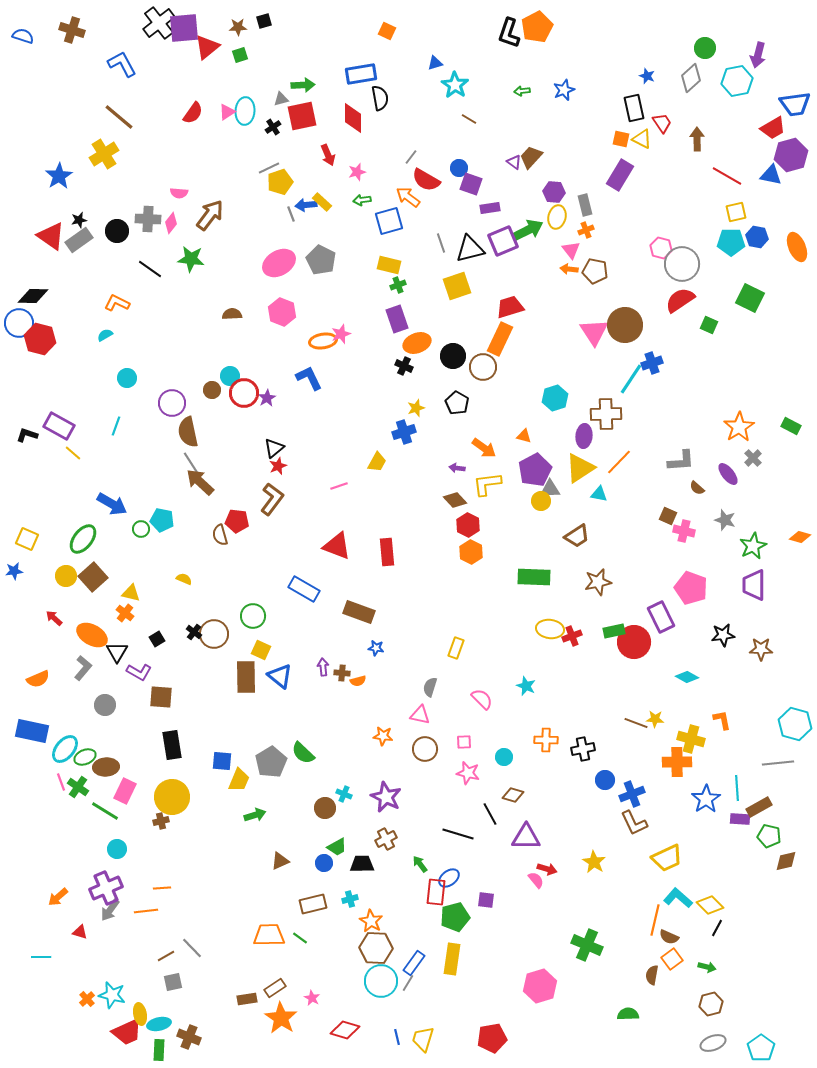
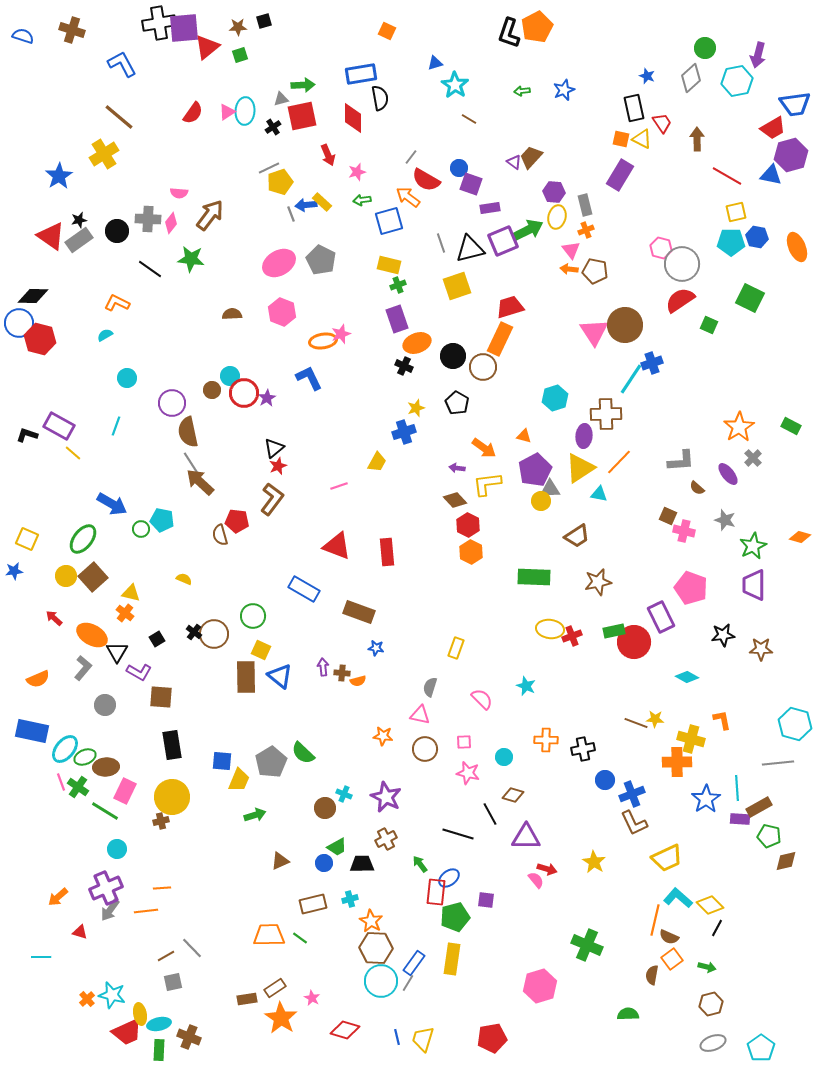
black cross at (159, 23): rotated 28 degrees clockwise
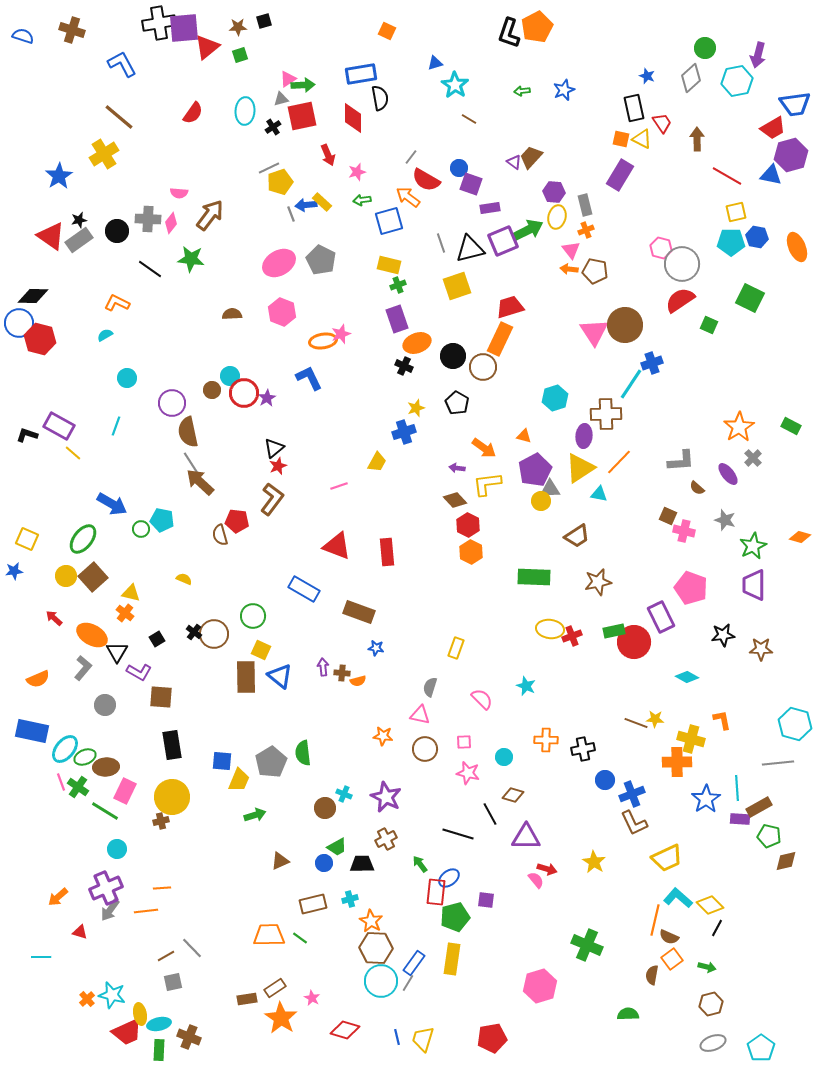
pink triangle at (227, 112): moved 61 px right, 33 px up
cyan line at (631, 379): moved 5 px down
green semicircle at (303, 753): rotated 40 degrees clockwise
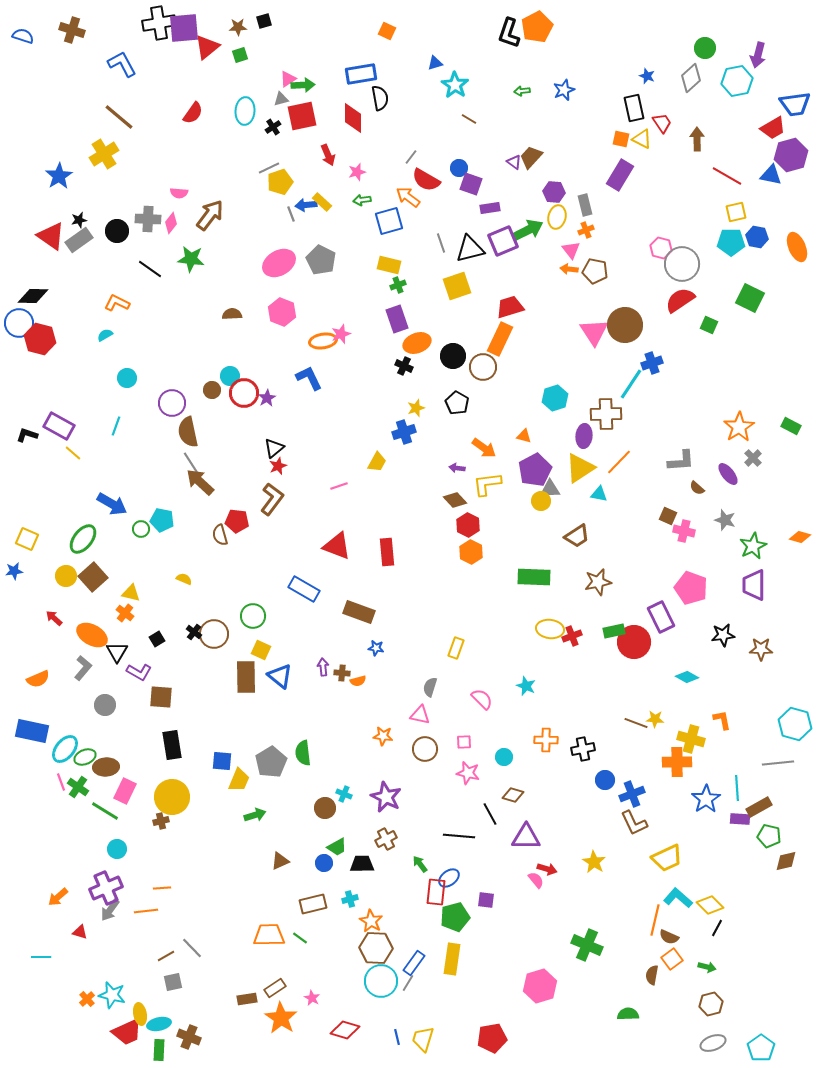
black line at (458, 834): moved 1 px right, 2 px down; rotated 12 degrees counterclockwise
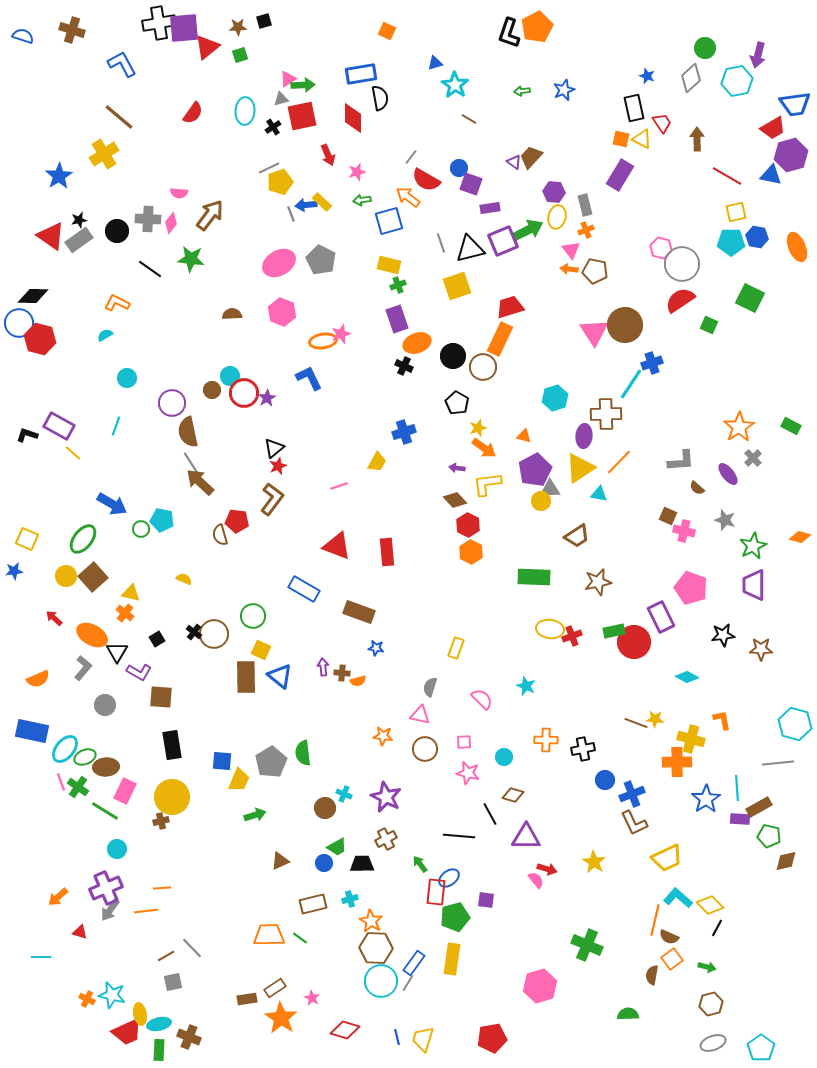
yellow star at (416, 408): moved 62 px right, 20 px down
orange cross at (87, 999): rotated 21 degrees counterclockwise
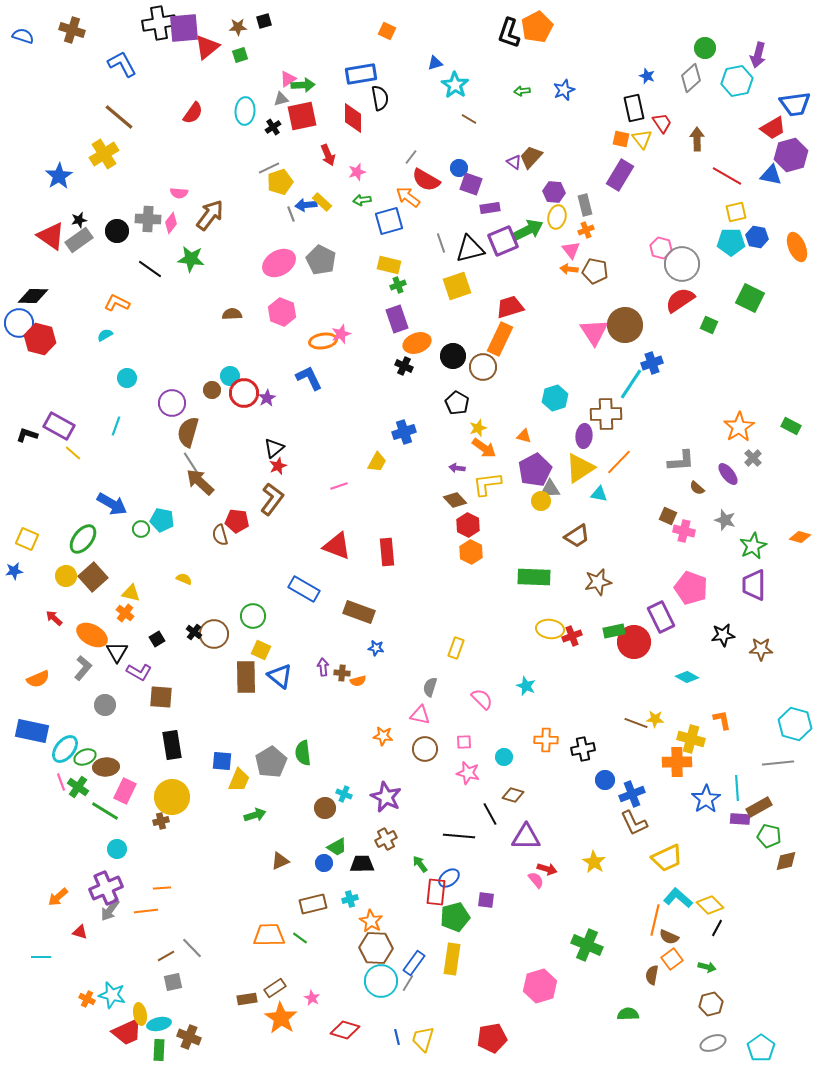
yellow triangle at (642, 139): rotated 25 degrees clockwise
brown semicircle at (188, 432): rotated 28 degrees clockwise
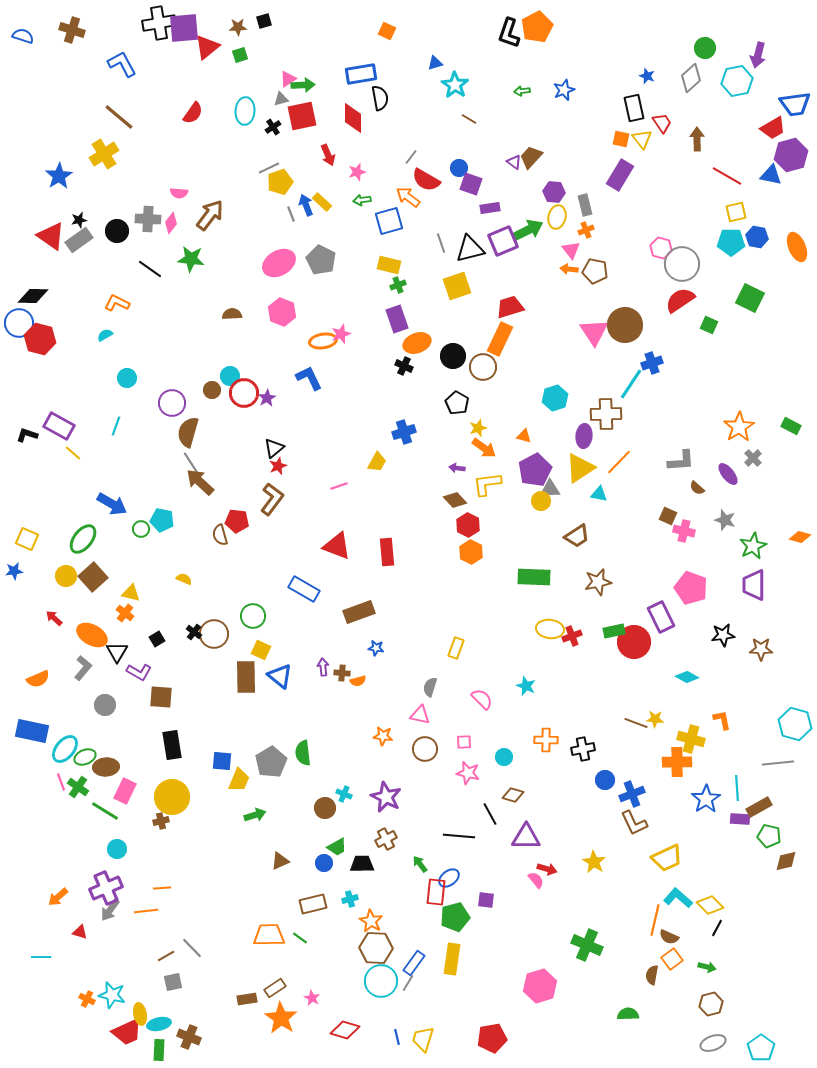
blue arrow at (306, 205): rotated 75 degrees clockwise
brown rectangle at (359, 612): rotated 40 degrees counterclockwise
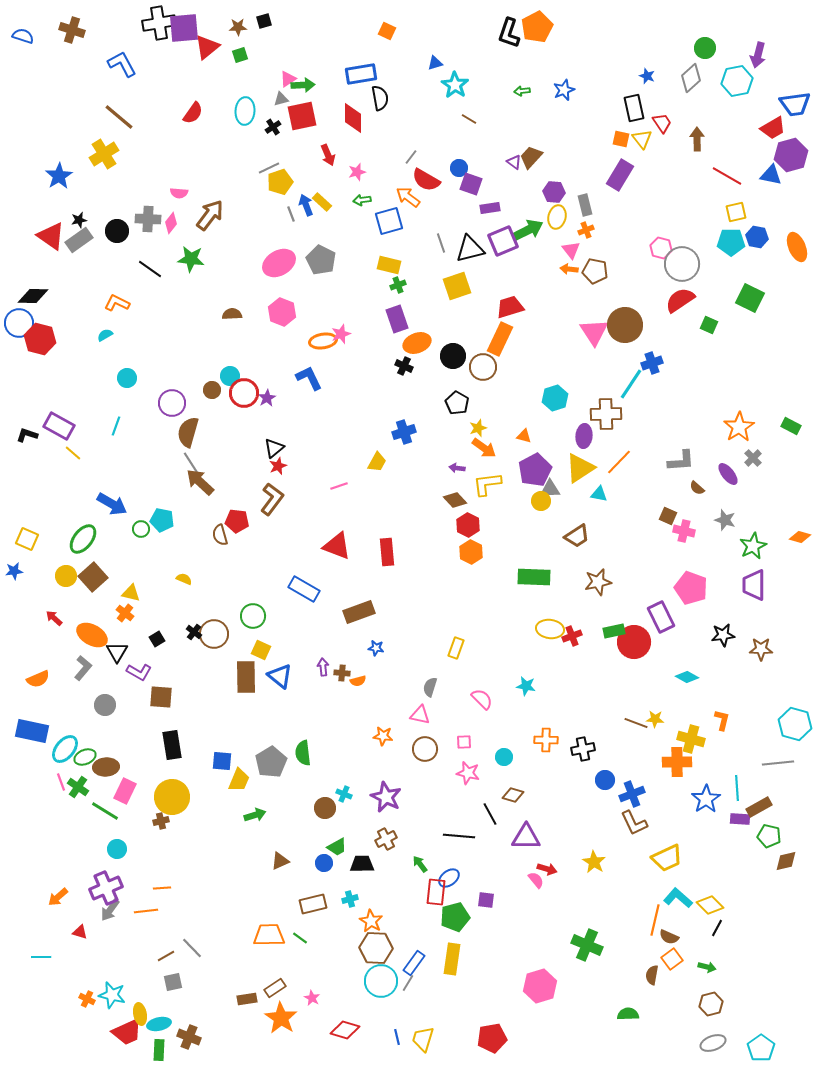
cyan star at (526, 686): rotated 12 degrees counterclockwise
orange L-shape at (722, 720): rotated 25 degrees clockwise
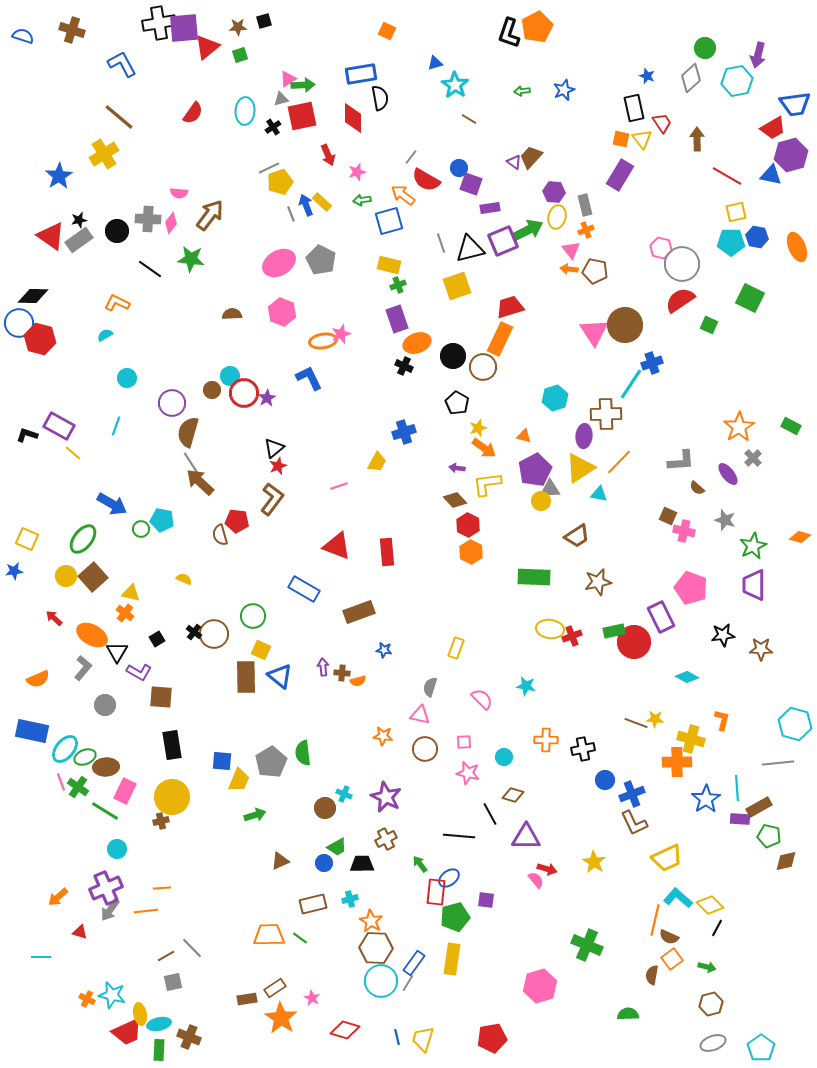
orange arrow at (408, 197): moved 5 px left, 2 px up
blue star at (376, 648): moved 8 px right, 2 px down
